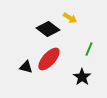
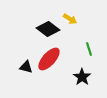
yellow arrow: moved 1 px down
green line: rotated 40 degrees counterclockwise
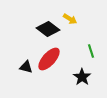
green line: moved 2 px right, 2 px down
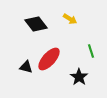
black diamond: moved 12 px left, 5 px up; rotated 15 degrees clockwise
black star: moved 3 px left
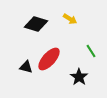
black diamond: rotated 35 degrees counterclockwise
green line: rotated 16 degrees counterclockwise
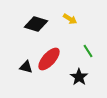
green line: moved 3 px left
